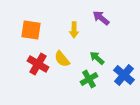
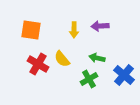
purple arrow: moved 1 px left, 8 px down; rotated 42 degrees counterclockwise
green arrow: rotated 28 degrees counterclockwise
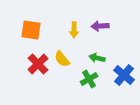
red cross: rotated 15 degrees clockwise
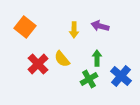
purple arrow: rotated 18 degrees clockwise
orange square: moved 6 px left, 3 px up; rotated 30 degrees clockwise
green arrow: rotated 77 degrees clockwise
blue cross: moved 3 px left, 1 px down
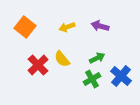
yellow arrow: moved 7 px left, 3 px up; rotated 70 degrees clockwise
green arrow: rotated 63 degrees clockwise
red cross: moved 1 px down
green cross: moved 3 px right
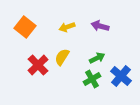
yellow semicircle: moved 2 px up; rotated 72 degrees clockwise
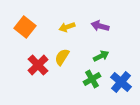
green arrow: moved 4 px right, 2 px up
blue cross: moved 6 px down
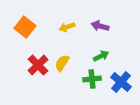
yellow semicircle: moved 6 px down
green cross: rotated 24 degrees clockwise
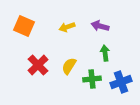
orange square: moved 1 px left, 1 px up; rotated 15 degrees counterclockwise
green arrow: moved 4 px right, 3 px up; rotated 70 degrees counterclockwise
yellow semicircle: moved 7 px right, 3 px down
blue cross: rotated 30 degrees clockwise
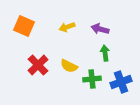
purple arrow: moved 3 px down
yellow semicircle: rotated 96 degrees counterclockwise
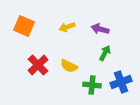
green arrow: rotated 35 degrees clockwise
green cross: moved 6 px down; rotated 12 degrees clockwise
